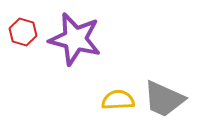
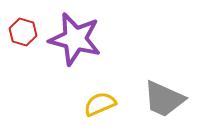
yellow semicircle: moved 18 px left, 4 px down; rotated 20 degrees counterclockwise
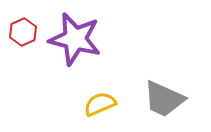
red hexagon: rotated 20 degrees clockwise
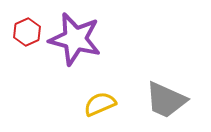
red hexagon: moved 4 px right
gray trapezoid: moved 2 px right, 1 px down
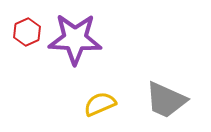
purple star: rotated 12 degrees counterclockwise
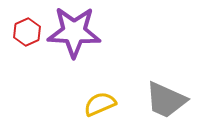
purple star: moved 1 px left, 7 px up
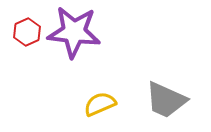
purple star: rotated 4 degrees clockwise
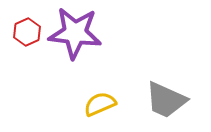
purple star: moved 1 px right, 1 px down
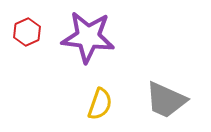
purple star: moved 13 px right, 4 px down
yellow semicircle: rotated 132 degrees clockwise
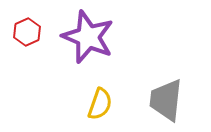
purple star: rotated 16 degrees clockwise
gray trapezoid: rotated 72 degrees clockwise
